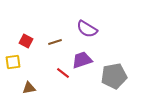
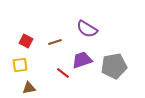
yellow square: moved 7 px right, 3 px down
gray pentagon: moved 10 px up
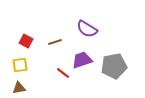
brown triangle: moved 10 px left
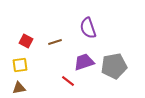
purple semicircle: moved 1 px right, 1 px up; rotated 40 degrees clockwise
purple trapezoid: moved 2 px right, 2 px down
red line: moved 5 px right, 8 px down
